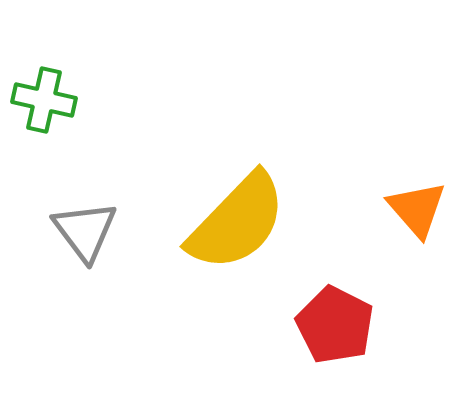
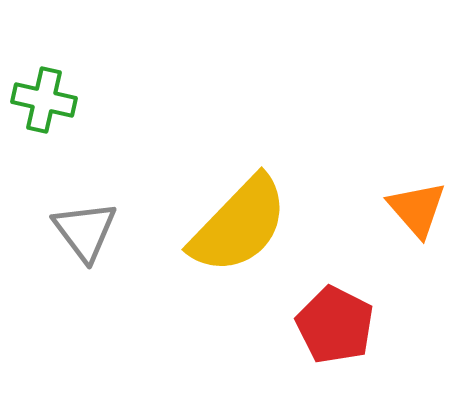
yellow semicircle: moved 2 px right, 3 px down
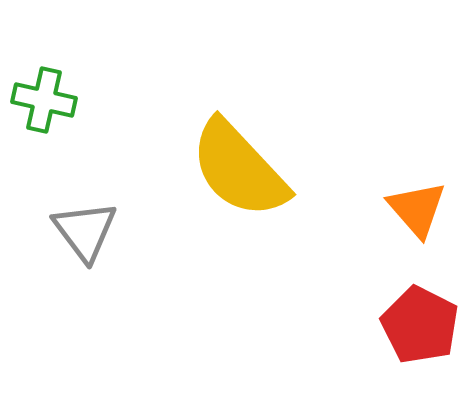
yellow semicircle: moved 56 px up; rotated 93 degrees clockwise
red pentagon: moved 85 px right
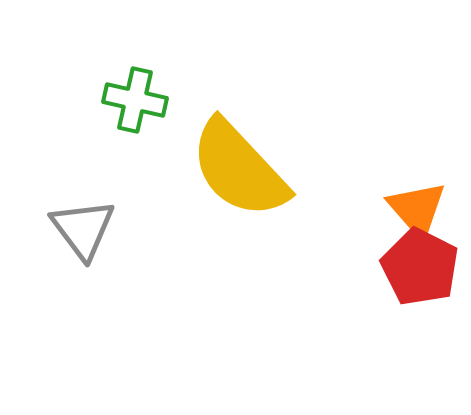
green cross: moved 91 px right
gray triangle: moved 2 px left, 2 px up
red pentagon: moved 58 px up
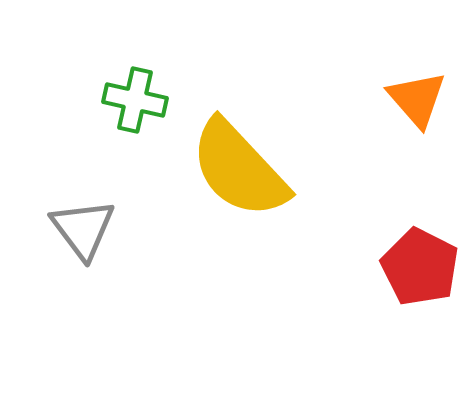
orange triangle: moved 110 px up
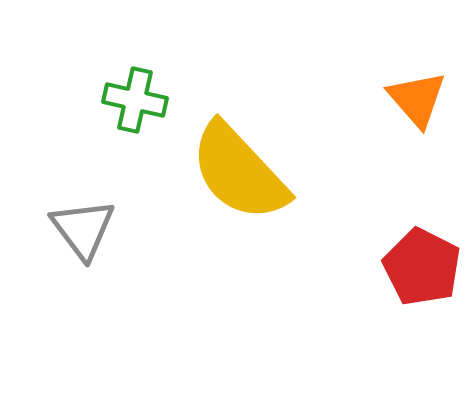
yellow semicircle: moved 3 px down
red pentagon: moved 2 px right
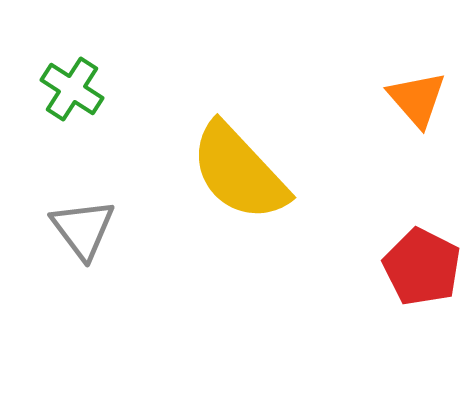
green cross: moved 63 px left, 11 px up; rotated 20 degrees clockwise
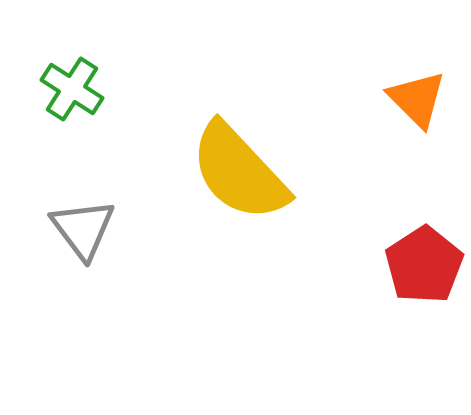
orange triangle: rotated 4 degrees counterclockwise
red pentagon: moved 2 px right, 2 px up; rotated 12 degrees clockwise
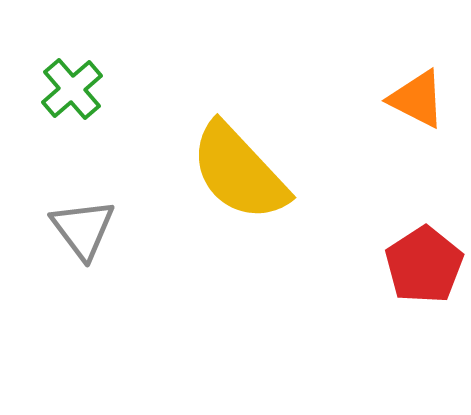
green cross: rotated 16 degrees clockwise
orange triangle: rotated 18 degrees counterclockwise
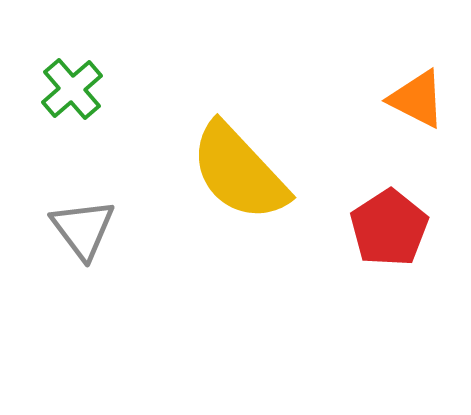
red pentagon: moved 35 px left, 37 px up
